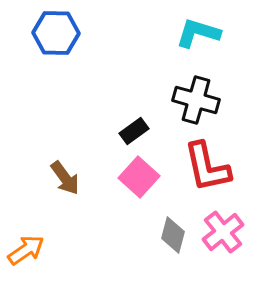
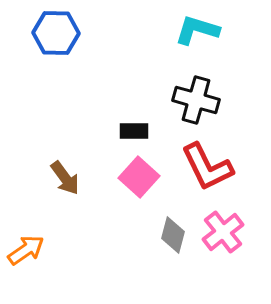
cyan L-shape: moved 1 px left, 3 px up
black rectangle: rotated 36 degrees clockwise
red L-shape: rotated 14 degrees counterclockwise
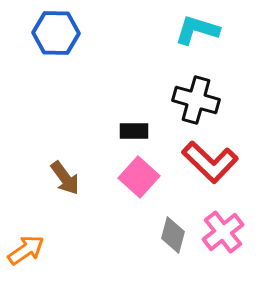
red L-shape: moved 3 px right, 5 px up; rotated 20 degrees counterclockwise
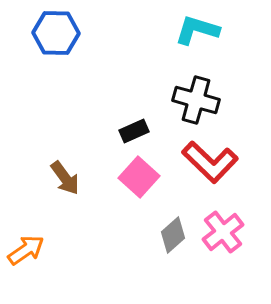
black rectangle: rotated 24 degrees counterclockwise
gray diamond: rotated 33 degrees clockwise
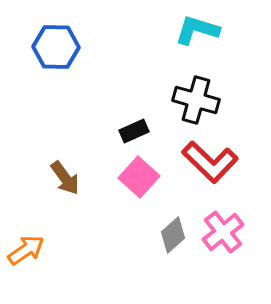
blue hexagon: moved 14 px down
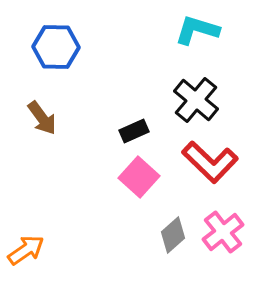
black cross: rotated 24 degrees clockwise
brown arrow: moved 23 px left, 60 px up
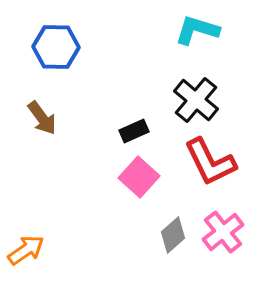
red L-shape: rotated 20 degrees clockwise
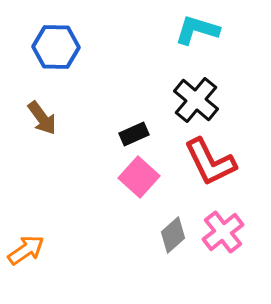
black rectangle: moved 3 px down
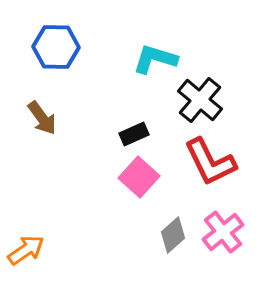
cyan L-shape: moved 42 px left, 29 px down
black cross: moved 4 px right
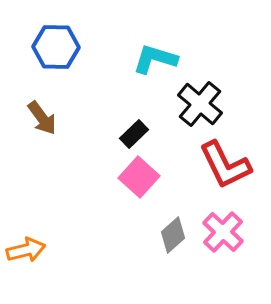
black cross: moved 4 px down
black rectangle: rotated 20 degrees counterclockwise
red L-shape: moved 15 px right, 3 px down
pink cross: rotated 9 degrees counterclockwise
orange arrow: rotated 21 degrees clockwise
